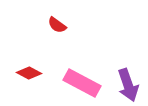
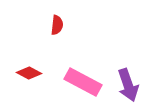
red semicircle: rotated 120 degrees counterclockwise
pink rectangle: moved 1 px right, 1 px up
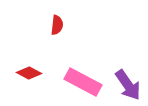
purple arrow: rotated 16 degrees counterclockwise
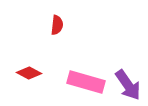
pink rectangle: moved 3 px right; rotated 12 degrees counterclockwise
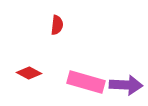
purple arrow: moved 2 px left; rotated 52 degrees counterclockwise
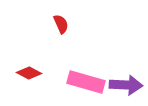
red semicircle: moved 4 px right, 1 px up; rotated 30 degrees counterclockwise
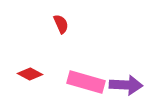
red diamond: moved 1 px right, 1 px down
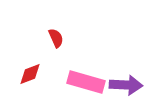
red semicircle: moved 5 px left, 14 px down
red diamond: rotated 50 degrees counterclockwise
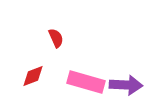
red diamond: moved 3 px right, 2 px down
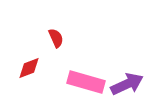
red diamond: moved 4 px left, 8 px up
purple arrow: moved 1 px right, 1 px up; rotated 28 degrees counterclockwise
